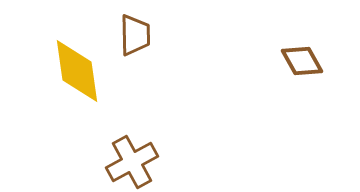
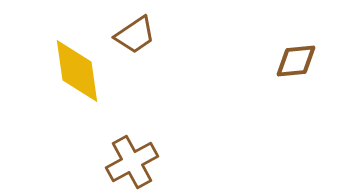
brown trapezoid: rotated 57 degrees clockwise
brown diamond: moved 6 px left; rotated 66 degrees counterclockwise
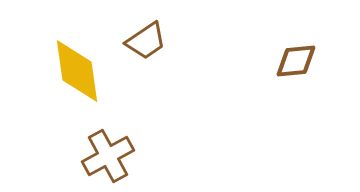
brown trapezoid: moved 11 px right, 6 px down
brown cross: moved 24 px left, 6 px up
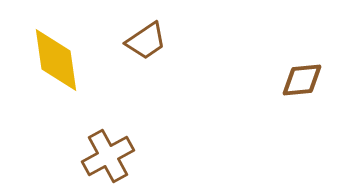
brown diamond: moved 6 px right, 19 px down
yellow diamond: moved 21 px left, 11 px up
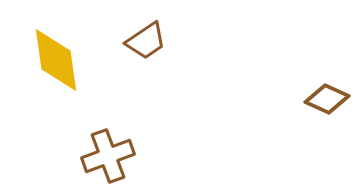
brown diamond: moved 25 px right, 19 px down; rotated 30 degrees clockwise
brown cross: rotated 9 degrees clockwise
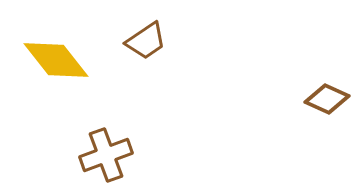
yellow diamond: rotated 30 degrees counterclockwise
brown cross: moved 2 px left, 1 px up
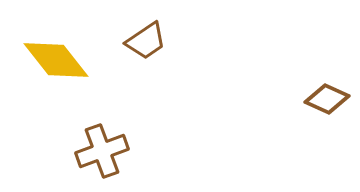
brown cross: moved 4 px left, 4 px up
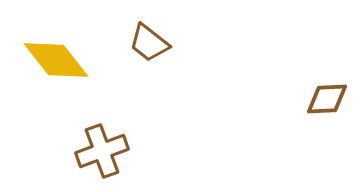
brown trapezoid: moved 3 px right, 2 px down; rotated 72 degrees clockwise
brown diamond: rotated 27 degrees counterclockwise
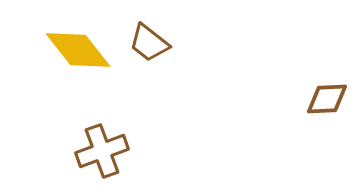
yellow diamond: moved 22 px right, 10 px up
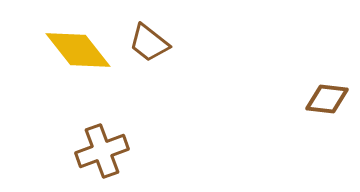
brown diamond: rotated 9 degrees clockwise
